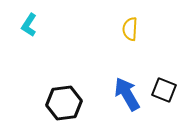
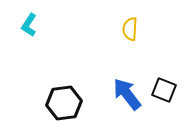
blue arrow: rotated 8 degrees counterclockwise
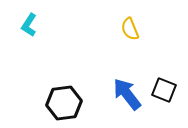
yellow semicircle: rotated 25 degrees counterclockwise
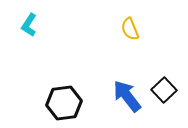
black square: rotated 25 degrees clockwise
blue arrow: moved 2 px down
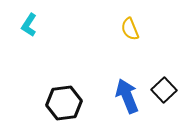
blue arrow: rotated 16 degrees clockwise
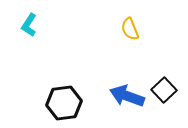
blue arrow: rotated 48 degrees counterclockwise
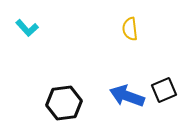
cyan L-shape: moved 2 px left, 3 px down; rotated 75 degrees counterclockwise
yellow semicircle: rotated 15 degrees clockwise
black square: rotated 20 degrees clockwise
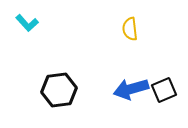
cyan L-shape: moved 5 px up
blue arrow: moved 4 px right, 7 px up; rotated 36 degrees counterclockwise
black hexagon: moved 5 px left, 13 px up
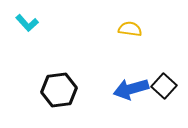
yellow semicircle: rotated 105 degrees clockwise
black square: moved 4 px up; rotated 25 degrees counterclockwise
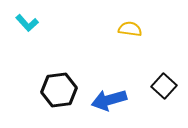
blue arrow: moved 22 px left, 11 px down
